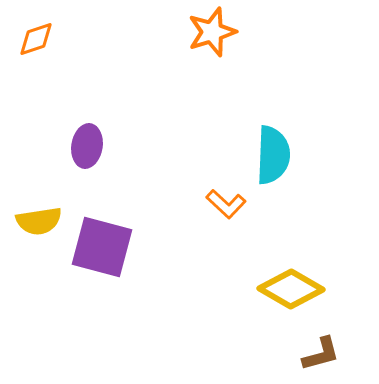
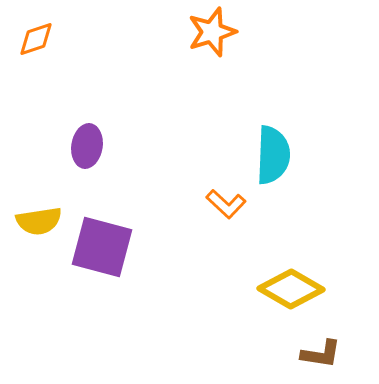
brown L-shape: rotated 24 degrees clockwise
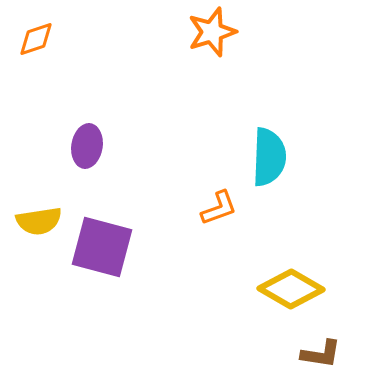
cyan semicircle: moved 4 px left, 2 px down
orange L-shape: moved 7 px left, 4 px down; rotated 63 degrees counterclockwise
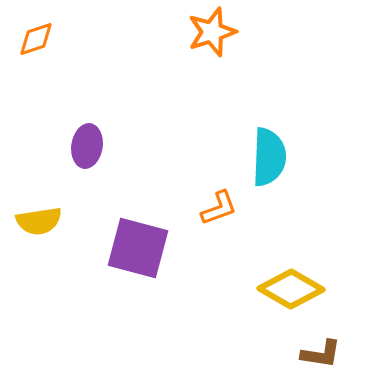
purple square: moved 36 px right, 1 px down
